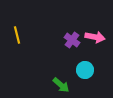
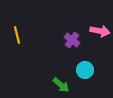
pink arrow: moved 5 px right, 6 px up
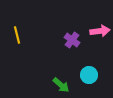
pink arrow: rotated 18 degrees counterclockwise
cyan circle: moved 4 px right, 5 px down
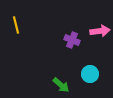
yellow line: moved 1 px left, 10 px up
purple cross: rotated 14 degrees counterclockwise
cyan circle: moved 1 px right, 1 px up
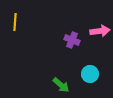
yellow line: moved 1 px left, 3 px up; rotated 18 degrees clockwise
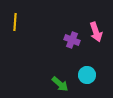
pink arrow: moved 4 px left, 1 px down; rotated 78 degrees clockwise
cyan circle: moved 3 px left, 1 px down
green arrow: moved 1 px left, 1 px up
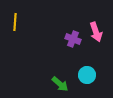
purple cross: moved 1 px right, 1 px up
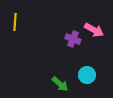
pink arrow: moved 2 px left, 2 px up; rotated 42 degrees counterclockwise
